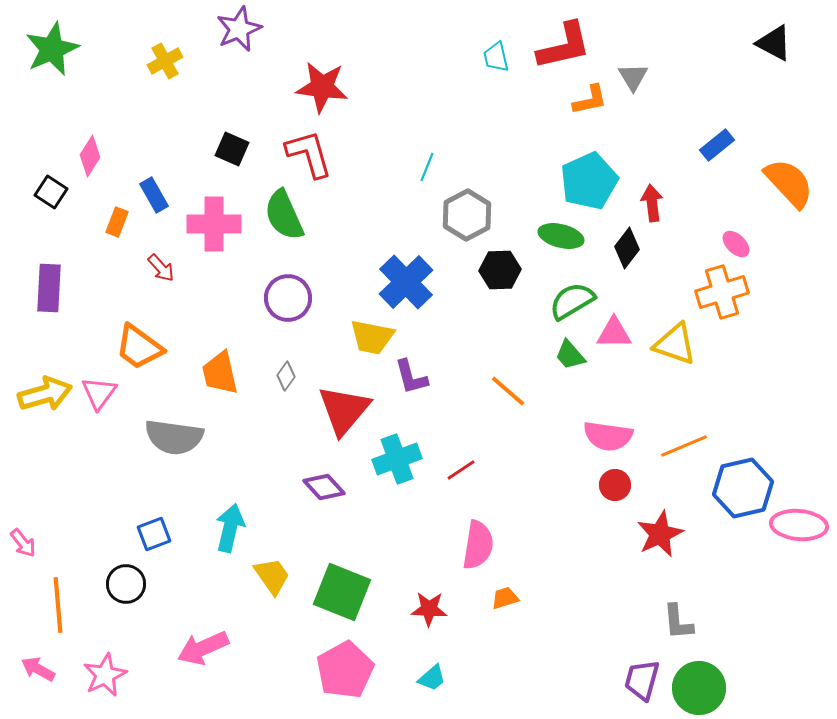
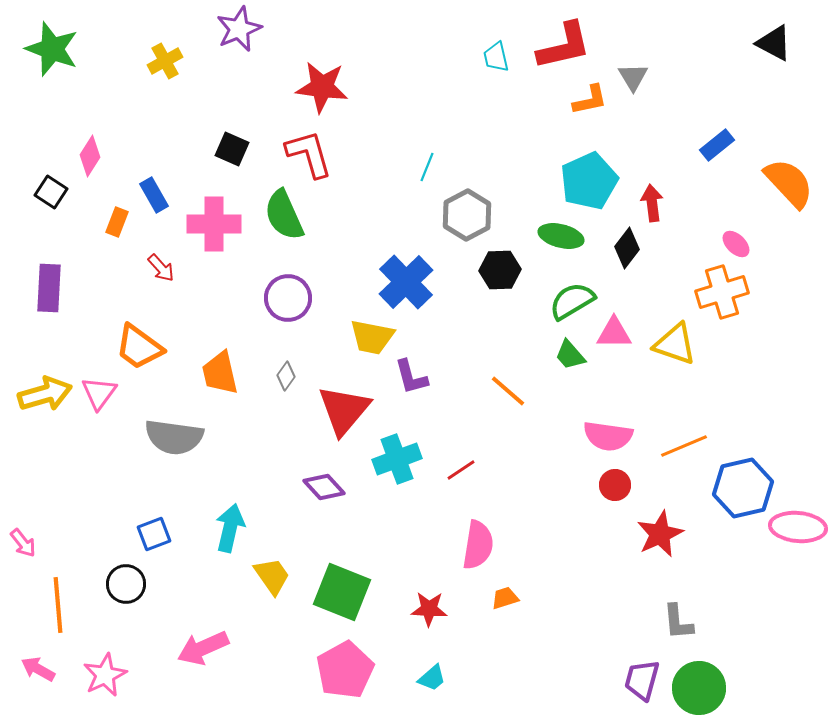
green star at (52, 49): rotated 28 degrees counterclockwise
pink ellipse at (799, 525): moved 1 px left, 2 px down
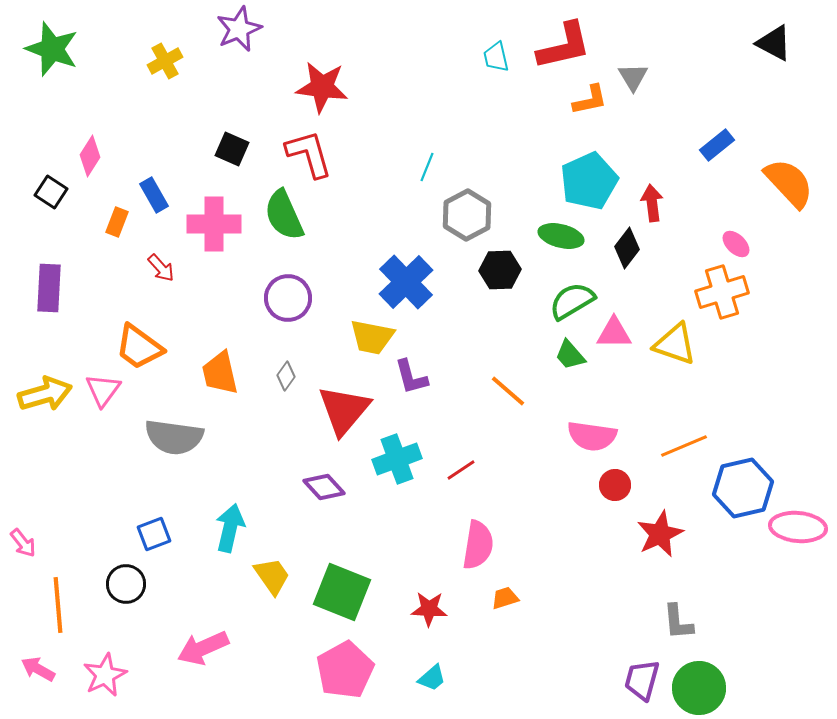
pink triangle at (99, 393): moved 4 px right, 3 px up
pink semicircle at (608, 436): moved 16 px left
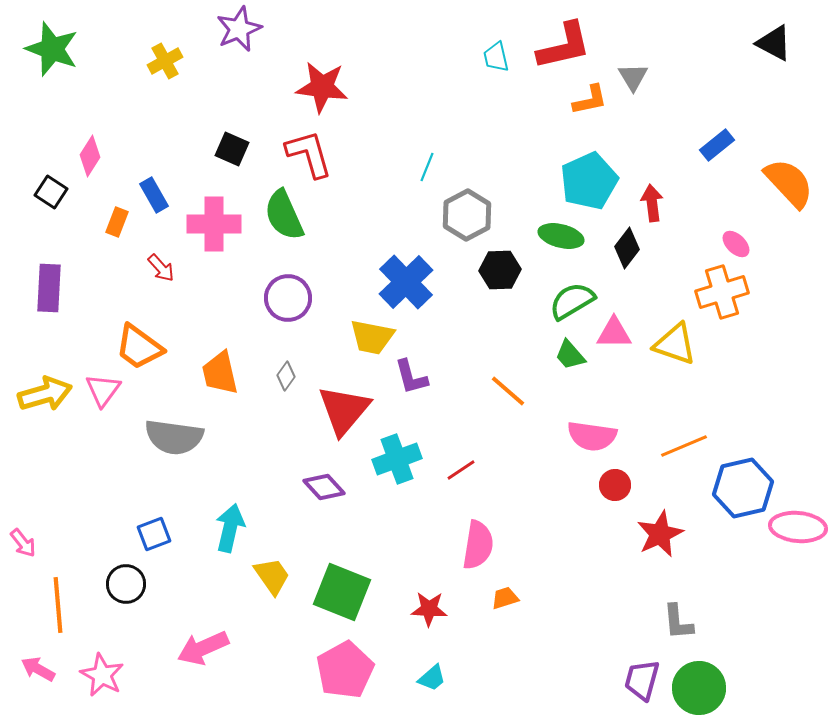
pink star at (105, 675): moved 3 px left; rotated 18 degrees counterclockwise
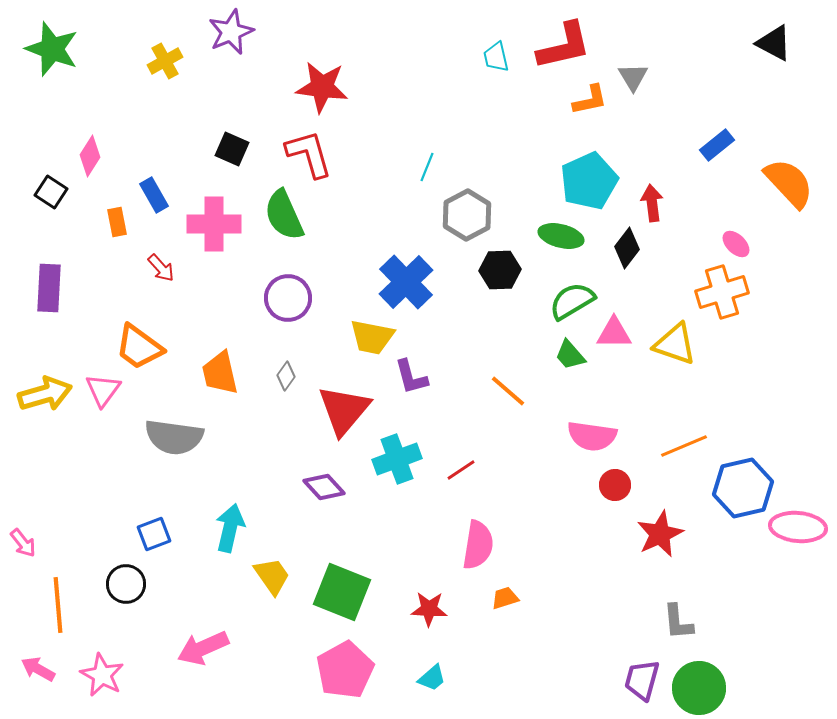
purple star at (239, 29): moved 8 px left, 3 px down
orange rectangle at (117, 222): rotated 32 degrees counterclockwise
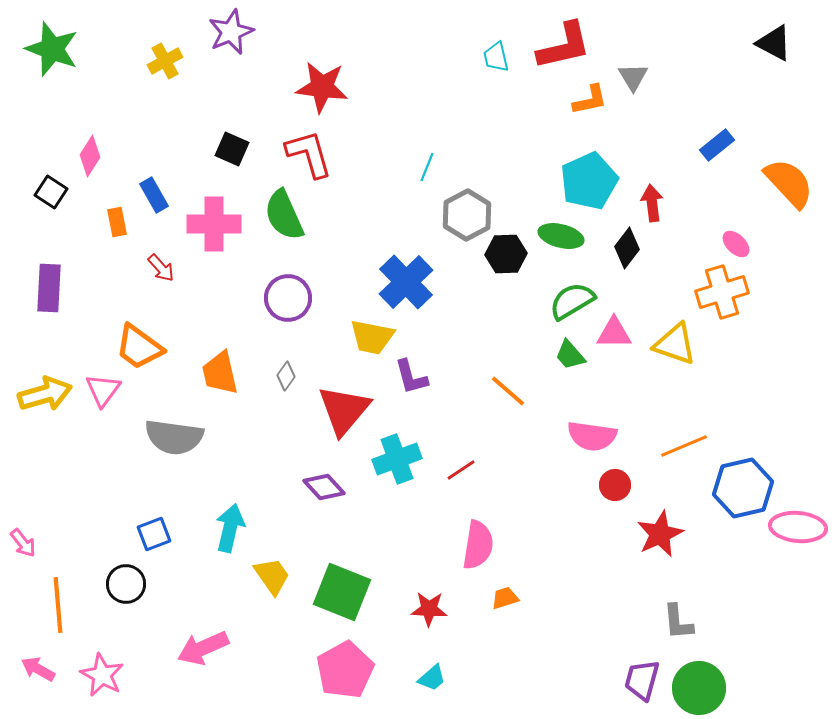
black hexagon at (500, 270): moved 6 px right, 16 px up
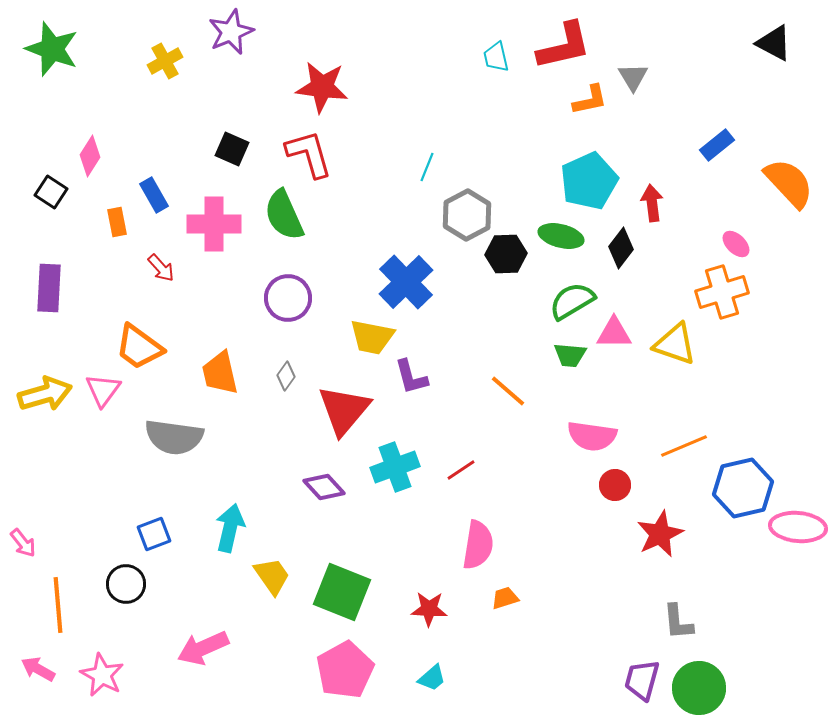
black diamond at (627, 248): moved 6 px left
green trapezoid at (570, 355): rotated 44 degrees counterclockwise
cyan cross at (397, 459): moved 2 px left, 8 px down
